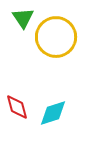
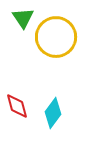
red diamond: moved 1 px up
cyan diamond: rotated 36 degrees counterclockwise
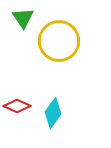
yellow circle: moved 3 px right, 4 px down
red diamond: rotated 52 degrees counterclockwise
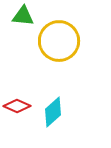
green triangle: moved 2 px up; rotated 50 degrees counterclockwise
cyan diamond: moved 1 px up; rotated 12 degrees clockwise
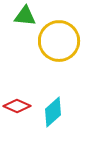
green triangle: moved 2 px right
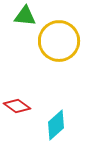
red diamond: rotated 12 degrees clockwise
cyan diamond: moved 3 px right, 13 px down
